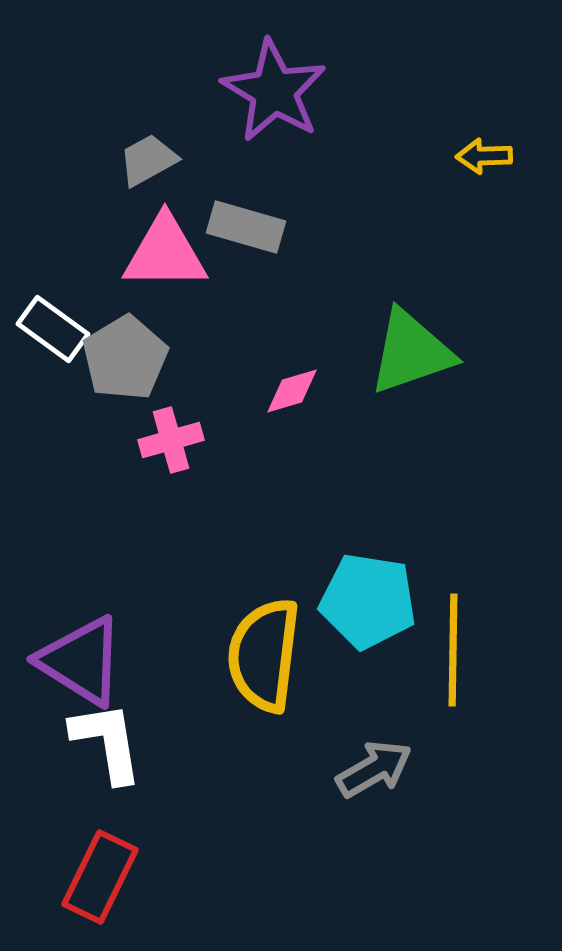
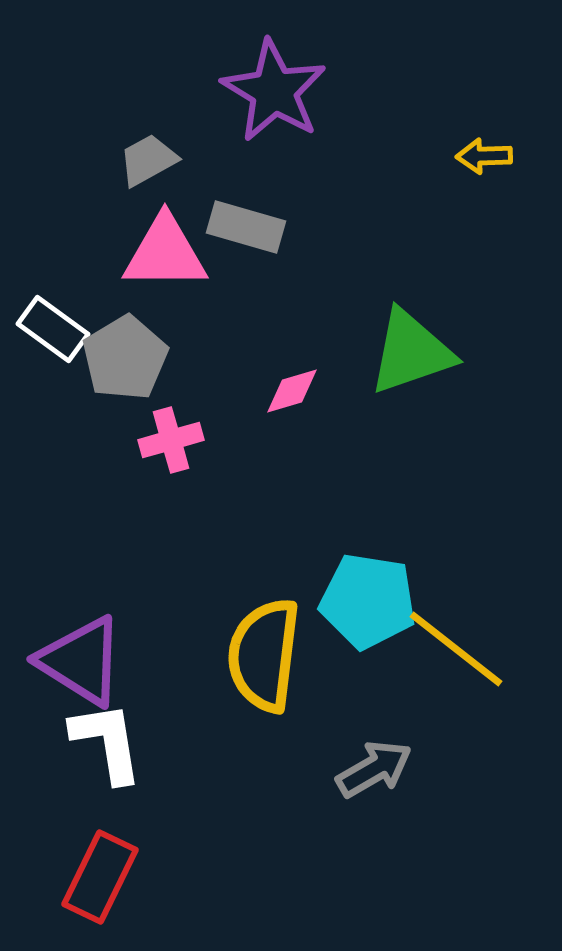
yellow line: moved 3 px right, 1 px up; rotated 53 degrees counterclockwise
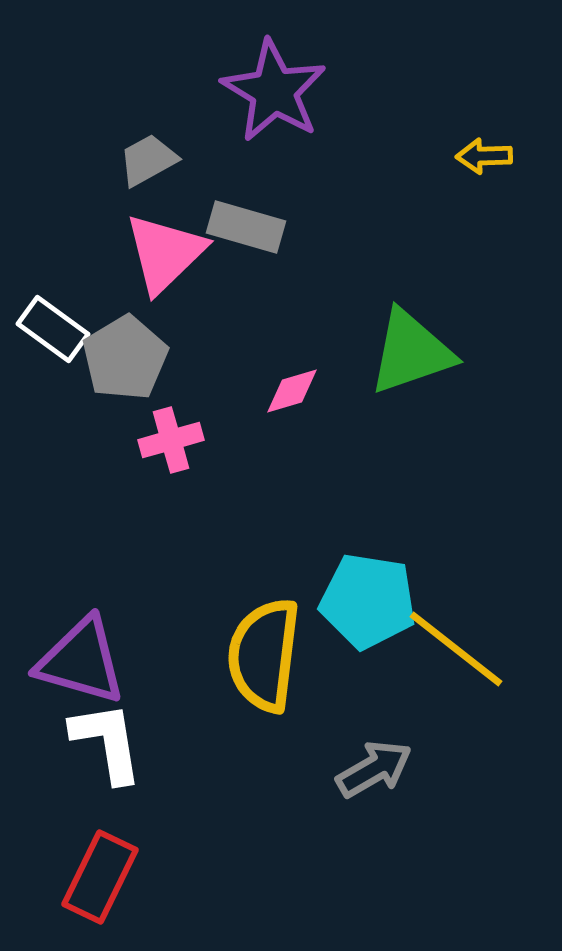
pink triangle: rotated 44 degrees counterclockwise
purple triangle: rotated 16 degrees counterclockwise
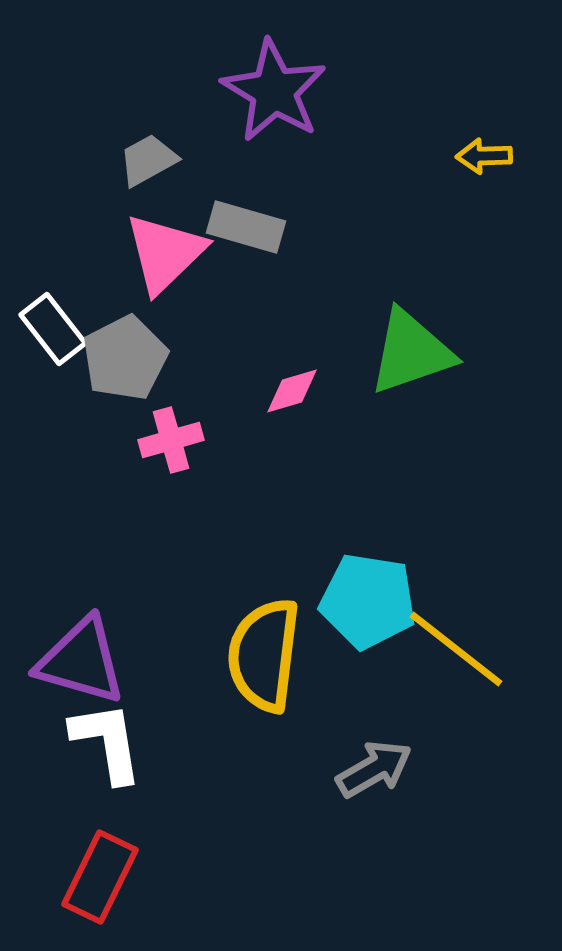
white rectangle: rotated 16 degrees clockwise
gray pentagon: rotated 4 degrees clockwise
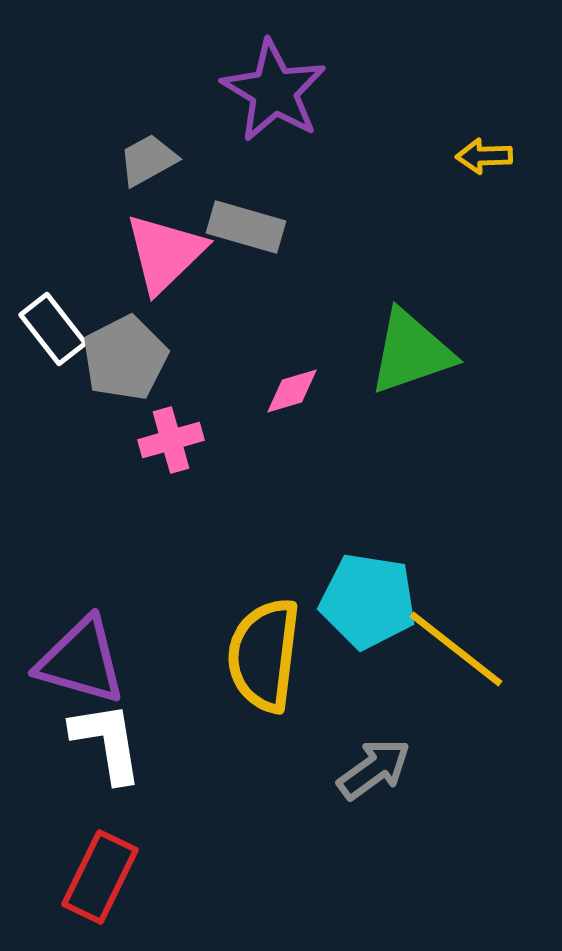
gray arrow: rotated 6 degrees counterclockwise
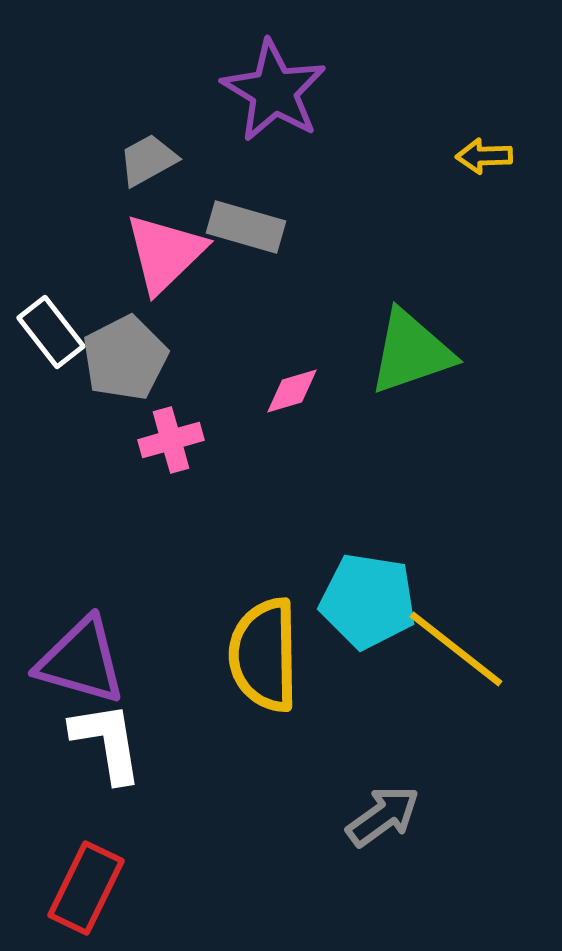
white rectangle: moved 2 px left, 3 px down
yellow semicircle: rotated 8 degrees counterclockwise
gray arrow: moved 9 px right, 47 px down
red rectangle: moved 14 px left, 11 px down
